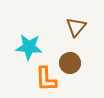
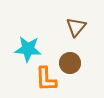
cyan star: moved 1 px left, 2 px down
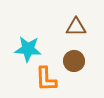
brown triangle: rotated 50 degrees clockwise
brown circle: moved 4 px right, 2 px up
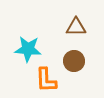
orange L-shape: moved 1 px down
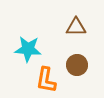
brown circle: moved 3 px right, 4 px down
orange L-shape: rotated 12 degrees clockwise
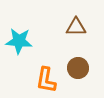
cyan star: moved 9 px left, 8 px up
brown circle: moved 1 px right, 3 px down
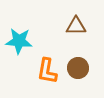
brown triangle: moved 1 px up
orange L-shape: moved 1 px right, 9 px up
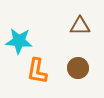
brown triangle: moved 4 px right
orange L-shape: moved 10 px left
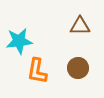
cyan star: rotated 12 degrees counterclockwise
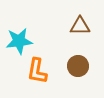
brown circle: moved 2 px up
